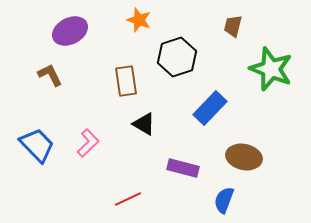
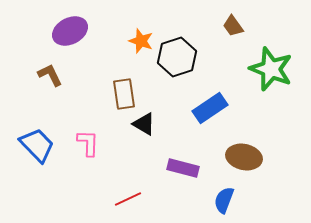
orange star: moved 2 px right, 21 px down
brown trapezoid: rotated 50 degrees counterclockwise
brown rectangle: moved 2 px left, 13 px down
blue rectangle: rotated 12 degrees clockwise
pink L-shape: rotated 44 degrees counterclockwise
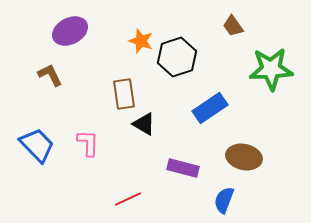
green star: rotated 24 degrees counterclockwise
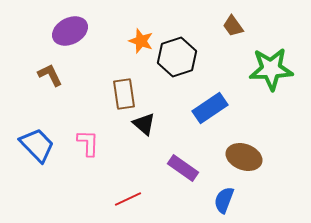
black triangle: rotated 10 degrees clockwise
brown ellipse: rotated 8 degrees clockwise
purple rectangle: rotated 20 degrees clockwise
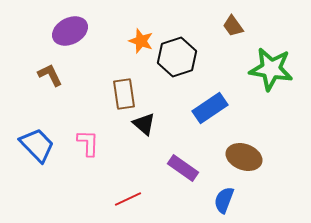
green star: rotated 12 degrees clockwise
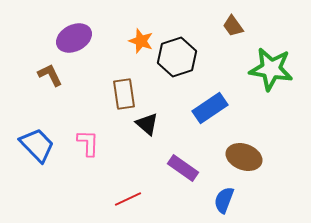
purple ellipse: moved 4 px right, 7 px down
black triangle: moved 3 px right
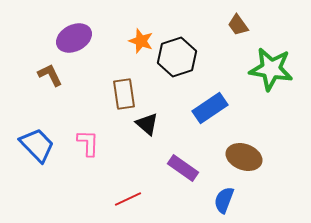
brown trapezoid: moved 5 px right, 1 px up
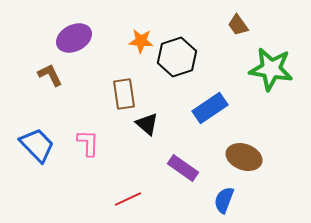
orange star: rotated 15 degrees counterclockwise
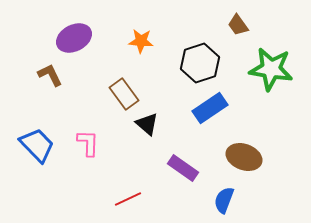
black hexagon: moved 23 px right, 6 px down
brown rectangle: rotated 28 degrees counterclockwise
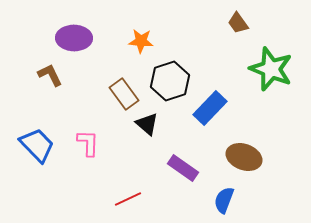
brown trapezoid: moved 2 px up
purple ellipse: rotated 28 degrees clockwise
black hexagon: moved 30 px left, 18 px down
green star: rotated 12 degrees clockwise
blue rectangle: rotated 12 degrees counterclockwise
